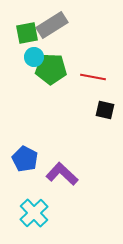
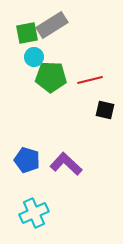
green pentagon: moved 8 px down
red line: moved 3 px left, 3 px down; rotated 25 degrees counterclockwise
blue pentagon: moved 2 px right, 1 px down; rotated 10 degrees counterclockwise
purple L-shape: moved 4 px right, 10 px up
cyan cross: rotated 20 degrees clockwise
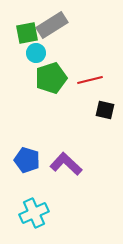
cyan circle: moved 2 px right, 4 px up
green pentagon: moved 1 px down; rotated 20 degrees counterclockwise
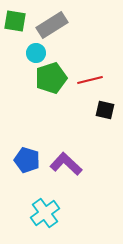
green square: moved 12 px left, 12 px up; rotated 20 degrees clockwise
cyan cross: moved 11 px right; rotated 12 degrees counterclockwise
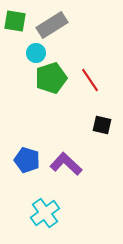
red line: rotated 70 degrees clockwise
black square: moved 3 px left, 15 px down
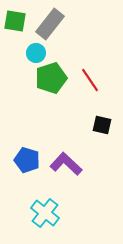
gray rectangle: moved 2 px left, 1 px up; rotated 20 degrees counterclockwise
cyan cross: rotated 16 degrees counterclockwise
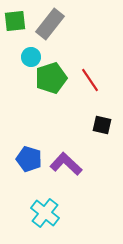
green square: rotated 15 degrees counterclockwise
cyan circle: moved 5 px left, 4 px down
blue pentagon: moved 2 px right, 1 px up
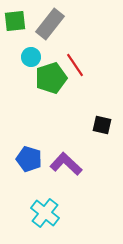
red line: moved 15 px left, 15 px up
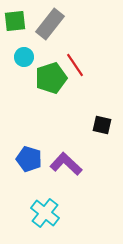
cyan circle: moved 7 px left
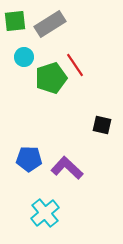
gray rectangle: rotated 20 degrees clockwise
blue pentagon: rotated 15 degrees counterclockwise
purple L-shape: moved 1 px right, 4 px down
cyan cross: rotated 12 degrees clockwise
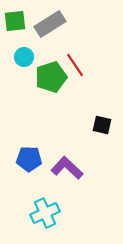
green pentagon: moved 1 px up
cyan cross: rotated 16 degrees clockwise
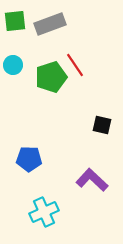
gray rectangle: rotated 12 degrees clockwise
cyan circle: moved 11 px left, 8 px down
purple L-shape: moved 25 px right, 12 px down
cyan cross: moved 1 px left, 1 px up
